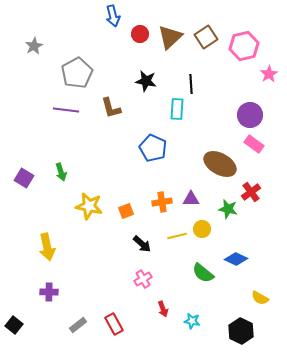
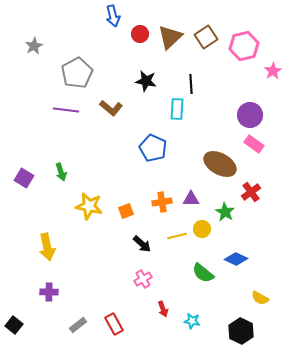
pink star: moved 4 px right, 3 px up
brown L-shape: rotated 35 degrees counterclockwise
green star: moved 3 px left, 3 px down; rotated 18 degrees clockwise
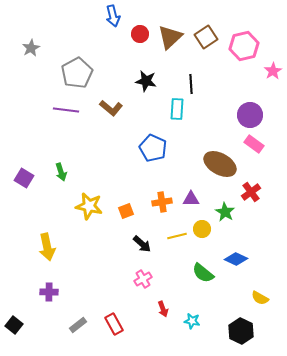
gray star: moved 3 px left, 2 px down
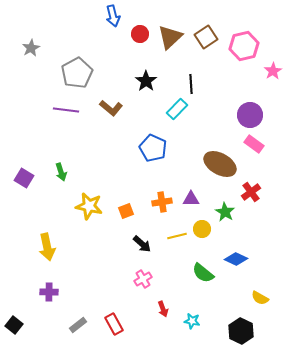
black star: rotated 25 degrees clockwise
cyan rectangle: rotated 40 degrees clockwise
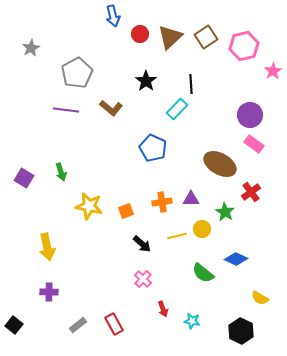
pink cross: rotated 18 degrees counterclockwise
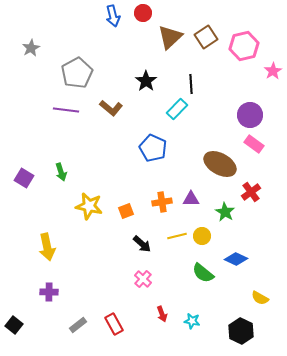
red circle: moved 3 px right, 21 px up
yellow circle: moved 7 px down
red arrow: moved 1 px left, 5 px down
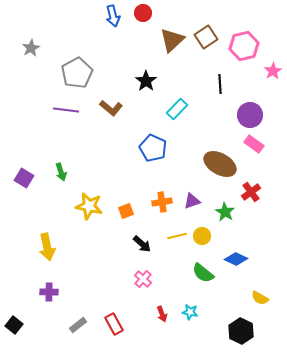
brown triangle: moved 2 px right, 3 px down
black line: moved 29 px right
purple triangle: moved 1 px right, 2 px down; rotated 18 degrees counterclockwise
cyan star: moved 2 px left, 9 px up
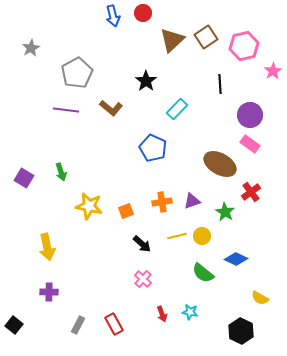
pink rectangle: moved 4 px left
gray rectangle: rotated 24 degrees counterclockwise
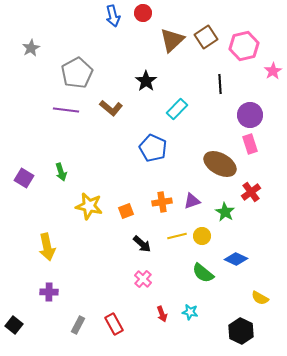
pink rectangle: rotated 36 degrees clockwise
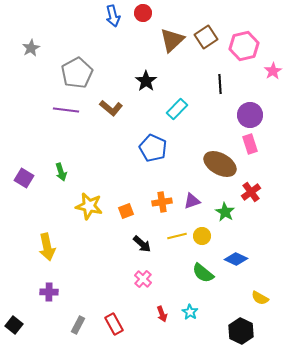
cyan star: rotated 21 degrees clockwise
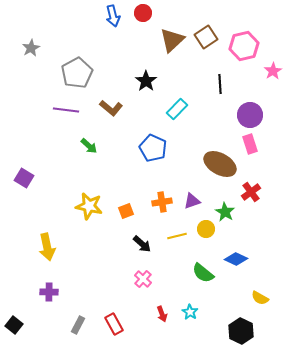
green arrow: moved 28 px right, 26 px up; rotated 30 degrees counterclockwise
yellow circle: moved 4 px right, 7 px up
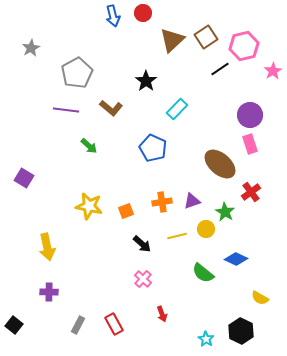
black line: moved 15 px up; rotated 60 degrees clockwise
brown ellipse: rotated 12 degrees clockwise
cyan star: moved 16 px right, 27 px down
